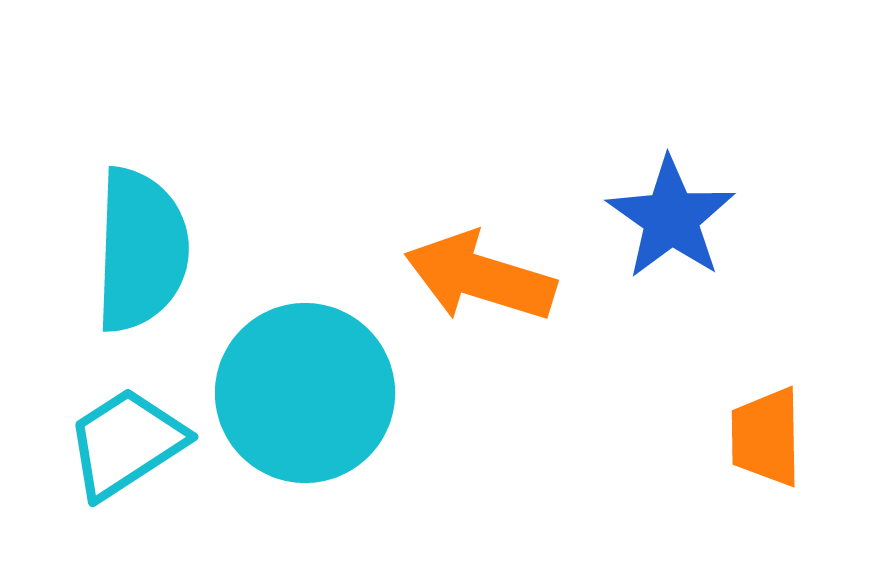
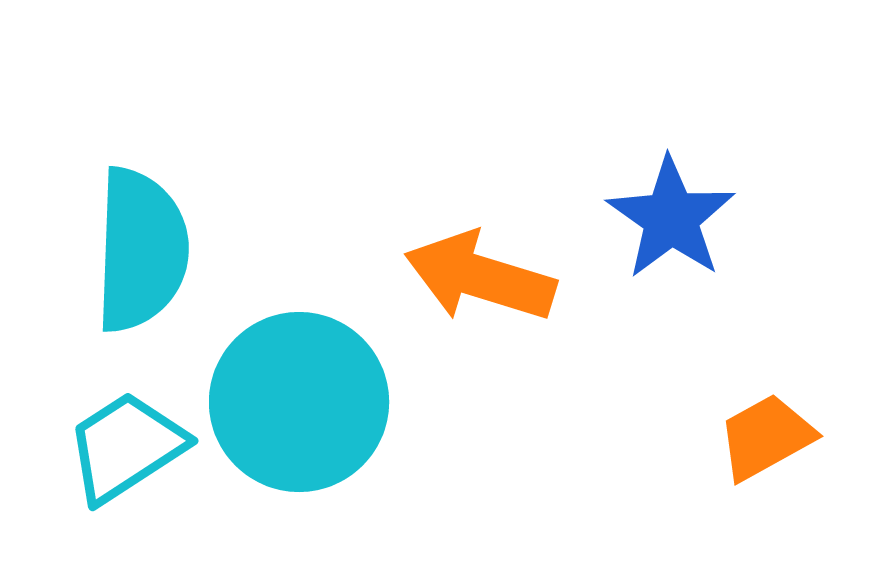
cyan circle: moved 6 px left, 9 px down
orange trapezoid: rotated 62 degrees clockwise
cyan trapezoid: moved 4 px down
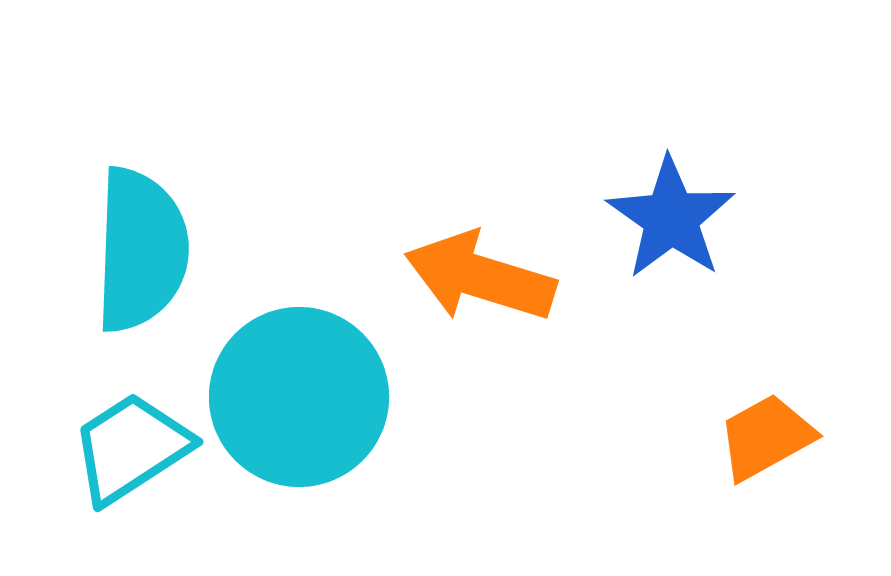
cyan circle: moved 5 px up
cyan trapezoid: moved 5 px right, 1 px down
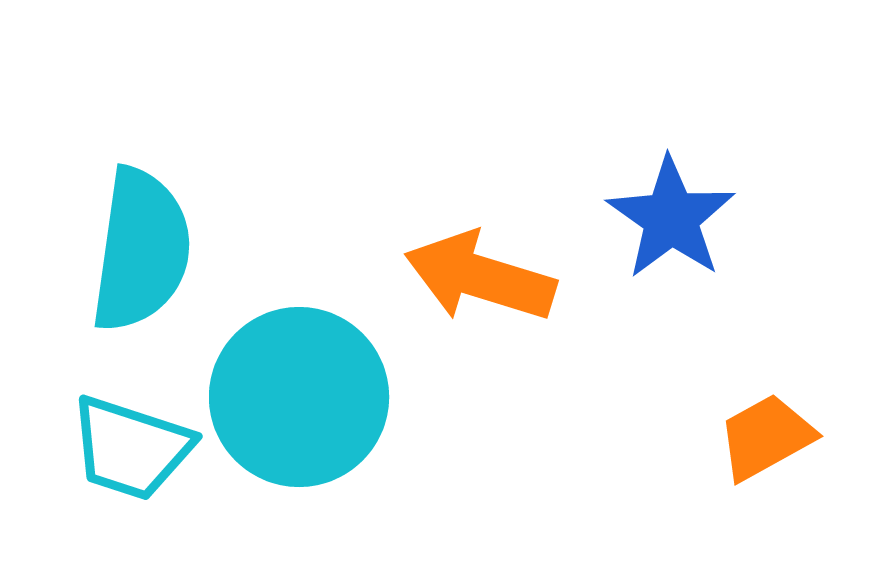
cyan semicircle: rotated 6 degrees clockwise
cyan trapezoid: rotated 129 degrees counterclockwise
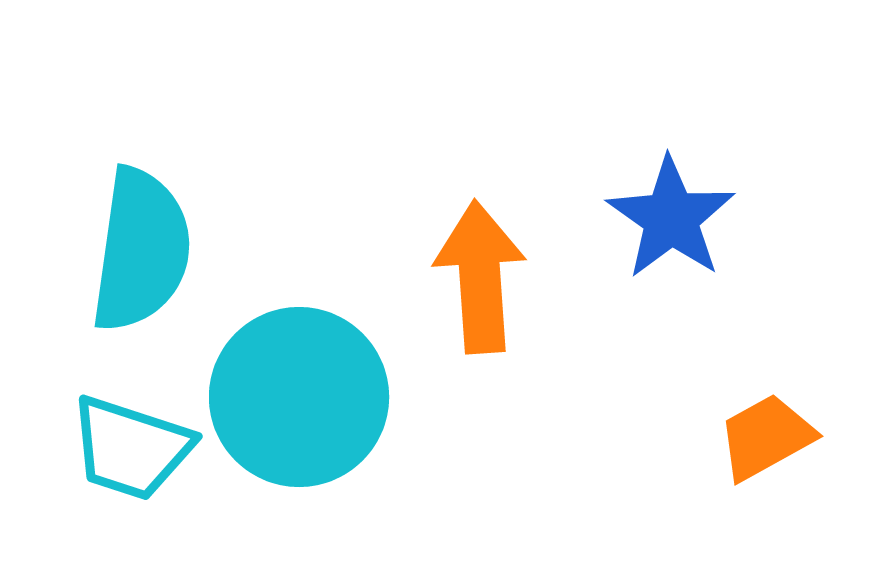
orange arrow: rotated 69 degrees clockwise
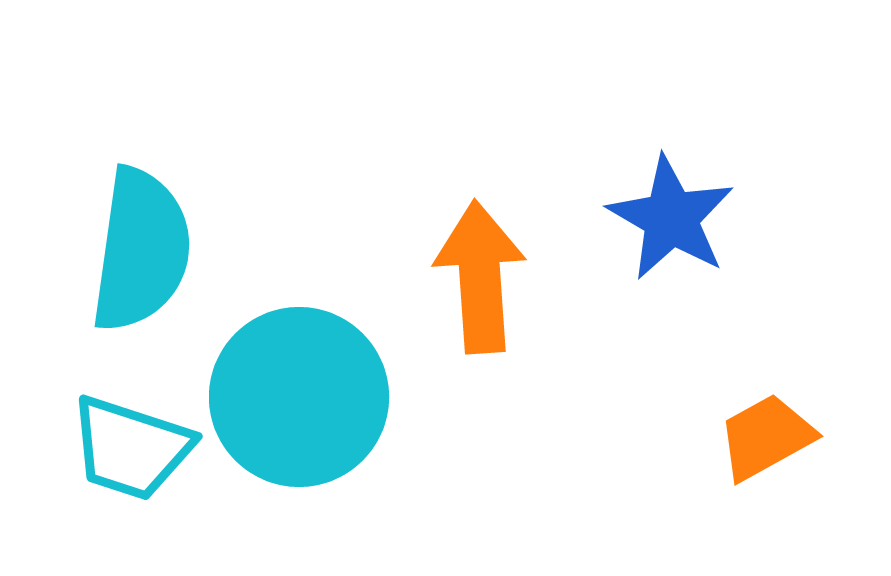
blue star: rotated 5 degrees counterclockwise
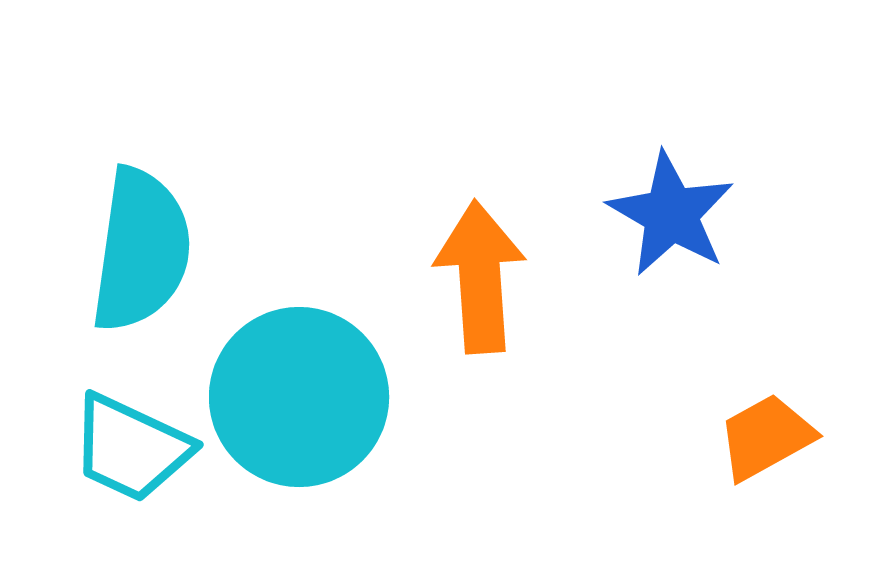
blue star: moved 4 px up
cyan trapezoid: rotated 7 degrees clockwise
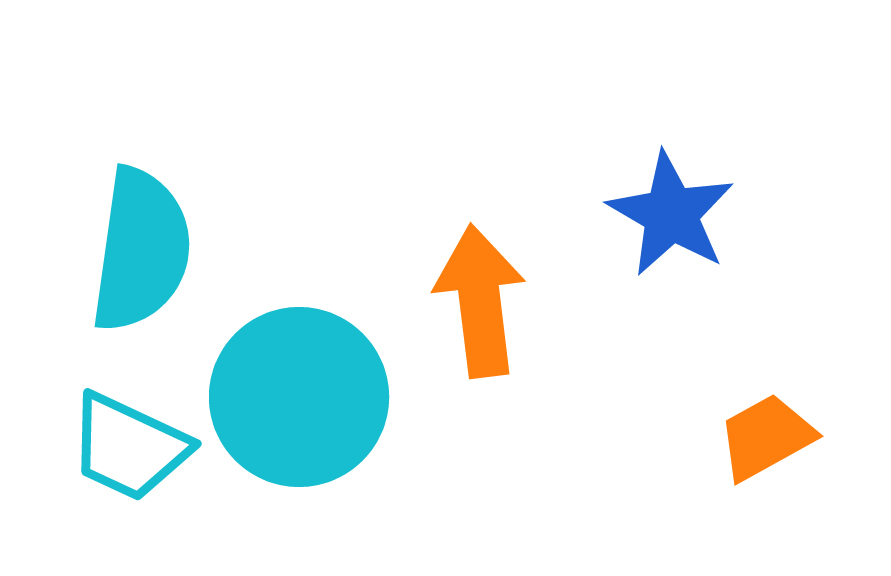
orange arrow: moved 24 px down; rotated 3 degrees counterclockwise
cyan trapezoid: moved 2 px left, 1 px up
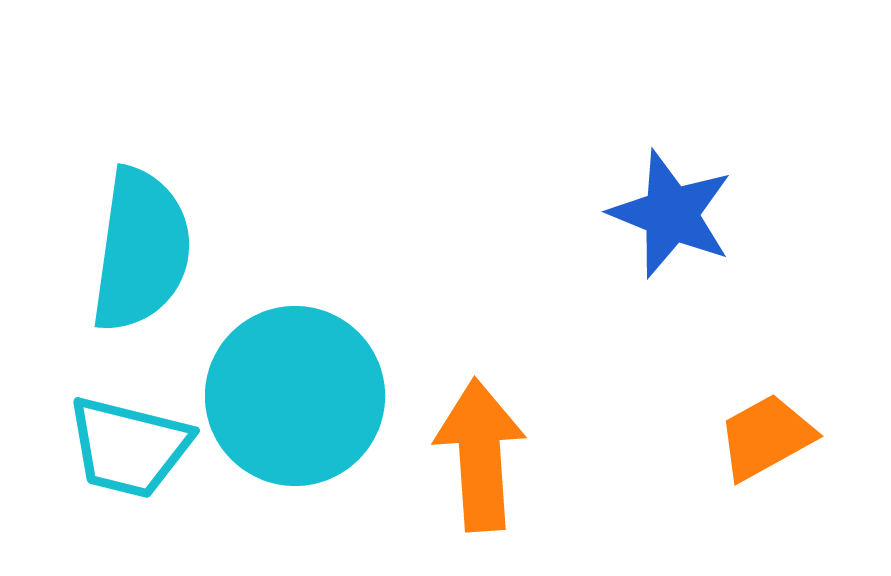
blue star: rotated 8 degrees counterclockwise
orange arrow: moved 154 px down; rotated 3 degrees clockwise
cyan circle: moved 4 px left, 1 px up
cyan trapezoid: rotated 11 degrees counterclockwise
